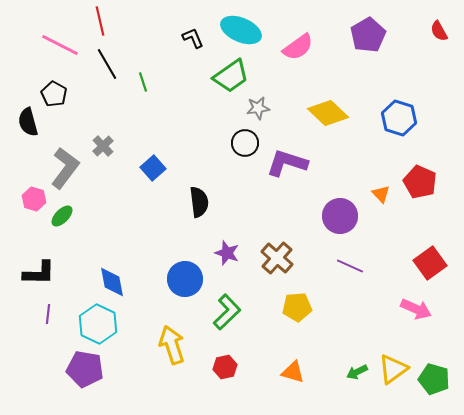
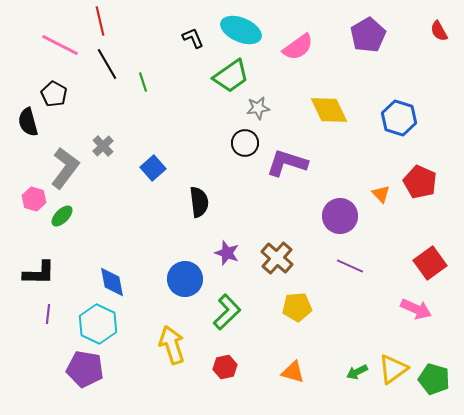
yellow diamond at (328, 113): moved 1 px right, 3 px up; rotated 21 degrees clockwise
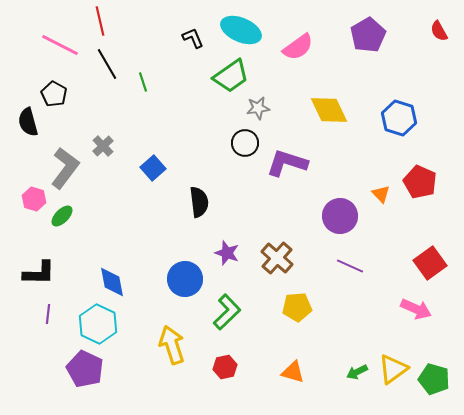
purple pentagon at (85, 369): rotated 15 degrees clockwise
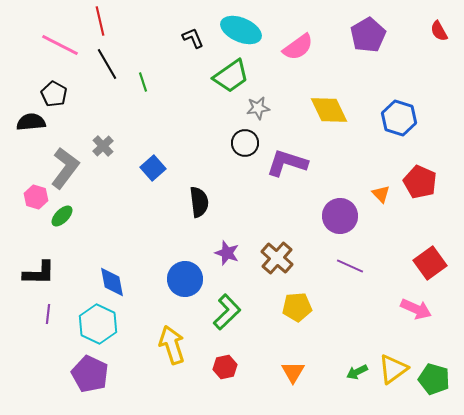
black semicircle at (28, 122): moved 3 px right; rotated 100 degrees clockwise
pink hexagon at (34, 199): moved 2 px right, 2 px up
purple pentagon at (85, 369): moved 5 px right, 5 px down
orange triangle at (293, 372): rotated 45 degrees clockwise
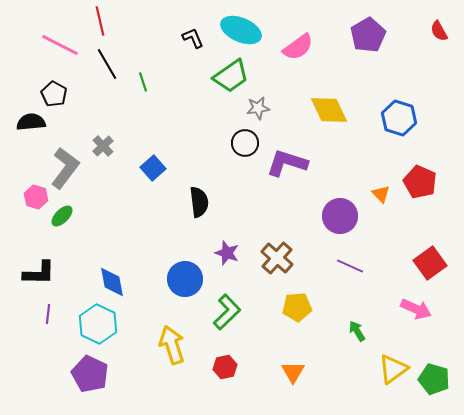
green arrow at (357, 372): moved 41 px up; rotated 85 degrees clockwise
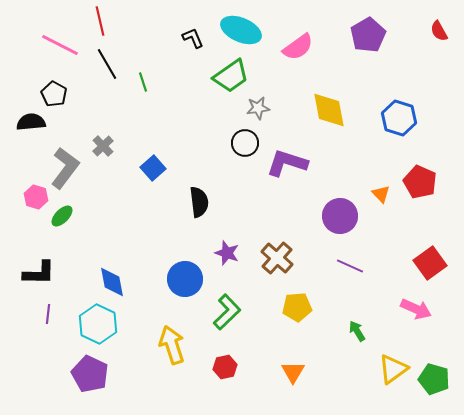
yellow diamond at (329, 110): rotated 15 degrees clockwise
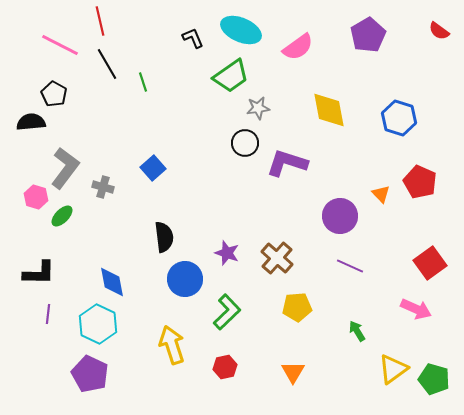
red semicircle at (439, 31): rotated 25 degrees counterclockwise
gray cross at (103, 146): moved 41 px down; rotated 30 degrees counterclockwise
black semicircle at (199, 202): moved 35 px left, 35 px down
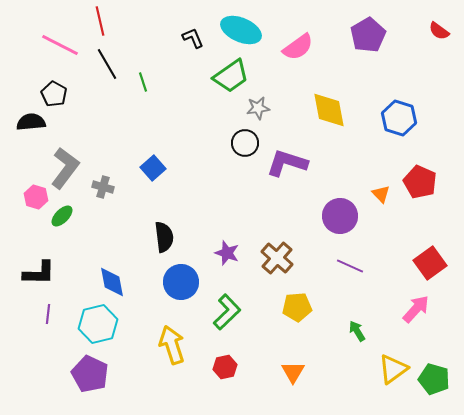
blue circle at (185, 279): moved 4 px left, 3 px down
pink arrow at (416, 309): rotated 72 degrees counterclockwise
cyan hexagon at (98, 324): rotated 21 degrees clockwise
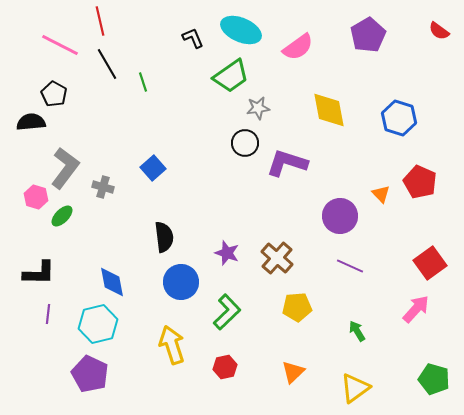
yellow triangle at (393, 369): moved 38 px left, 19 px down
orange triangle at (293, 372): rotated 15 degrees clockwise
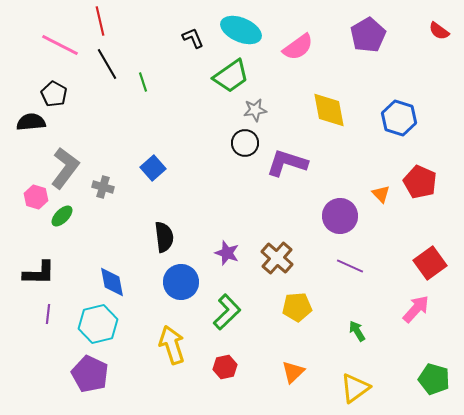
gray star at (258, 108): moved 3 px left, 2 px down
